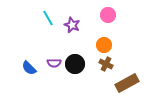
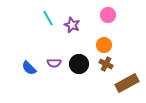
black circle: moved 4 px right
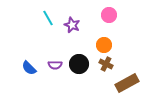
pink circle: moved 1 px right
purple semicircle: moved 1 px right, 2 px down
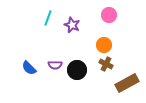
cyan line: rotated 49 degrees clockwise
black circle: moved 2 px left, 6 px down
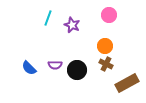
orange circle: moved 1 px right, 1 px down
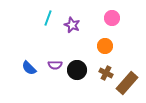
pink circle: moved 3 px right, 3 px down
brown cross: moved 9 px down
brown rectangle: rotated 20 degrees counterclockwise
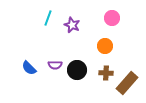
brown cross: rotated 24 degrees counterclockwise
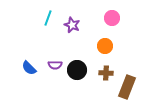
brown rectangle: moved 4 px down; rotated 20 degrees counterclockwise
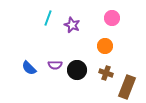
brown cross: rotated 16 degrees clockwise
